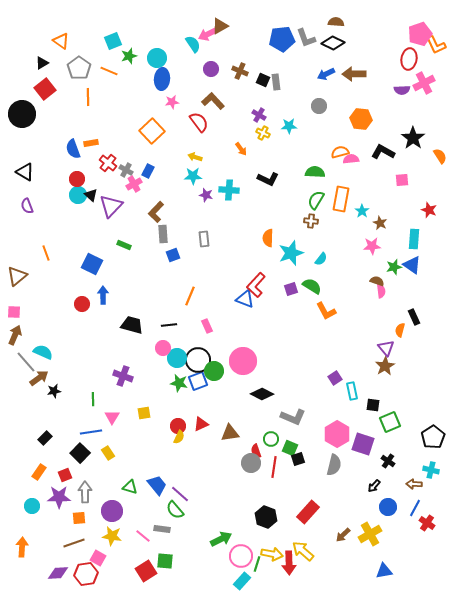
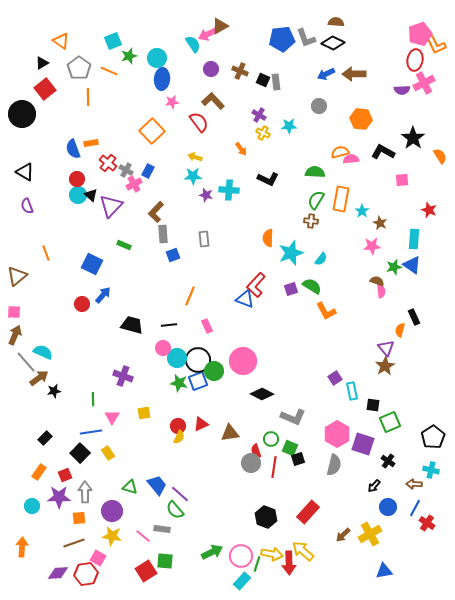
red ellipse at (409, 59): moved 6 px right, 1 px down
blue arrow at (103, 295): rotated 42 degrees clockwise
green arrow at (221, 539): moved 9 px left, 13 px down
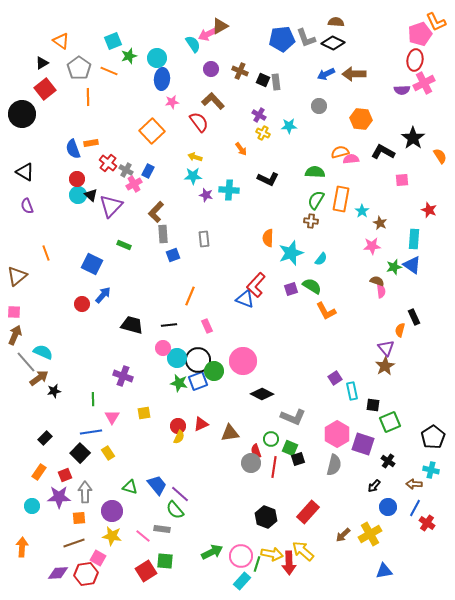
orange L-shape at (436, 45): moved 23 px up
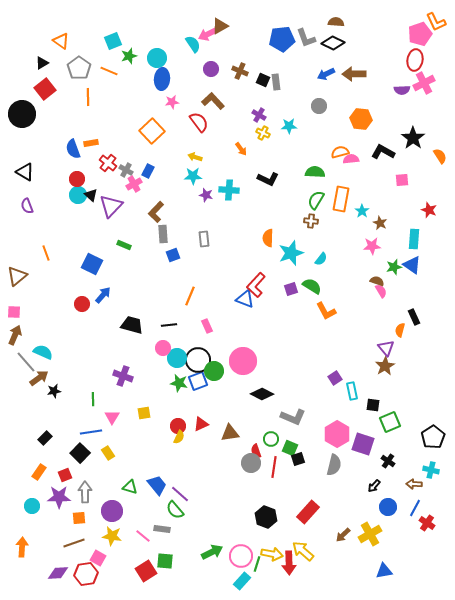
pink semicircle at (381, 291): rotated 24 degrees counterclockwise
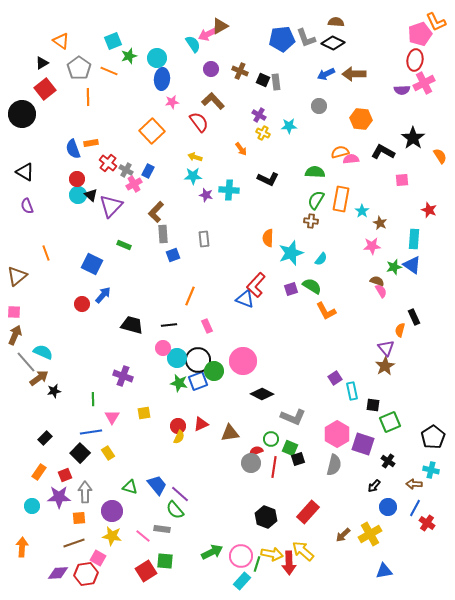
red semicircle at (256, 451): rotated 88 degrees clockwise
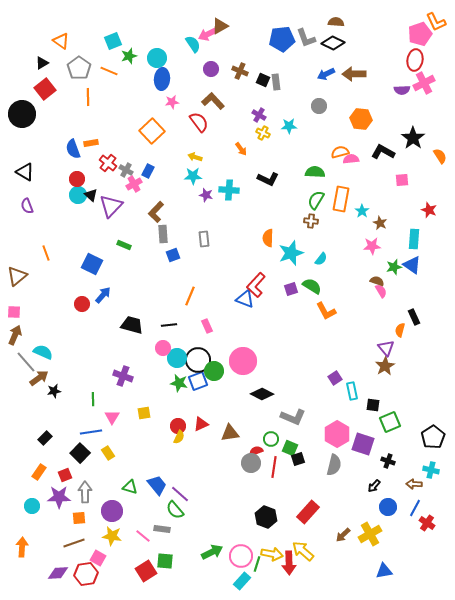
black cross at (388, 461): rotated 16 degrees counterclockwise
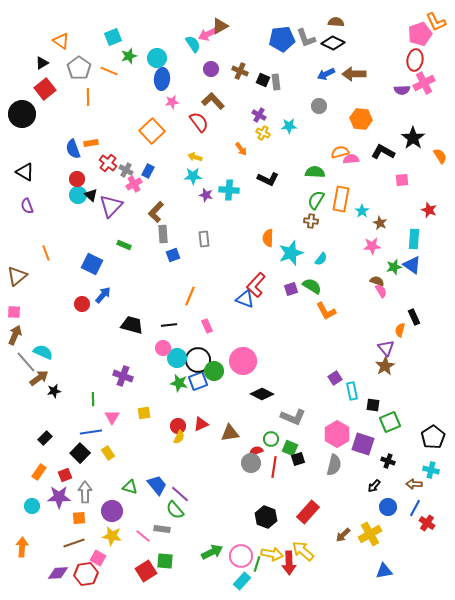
cyan square at (113, 41): moved 4 px up
